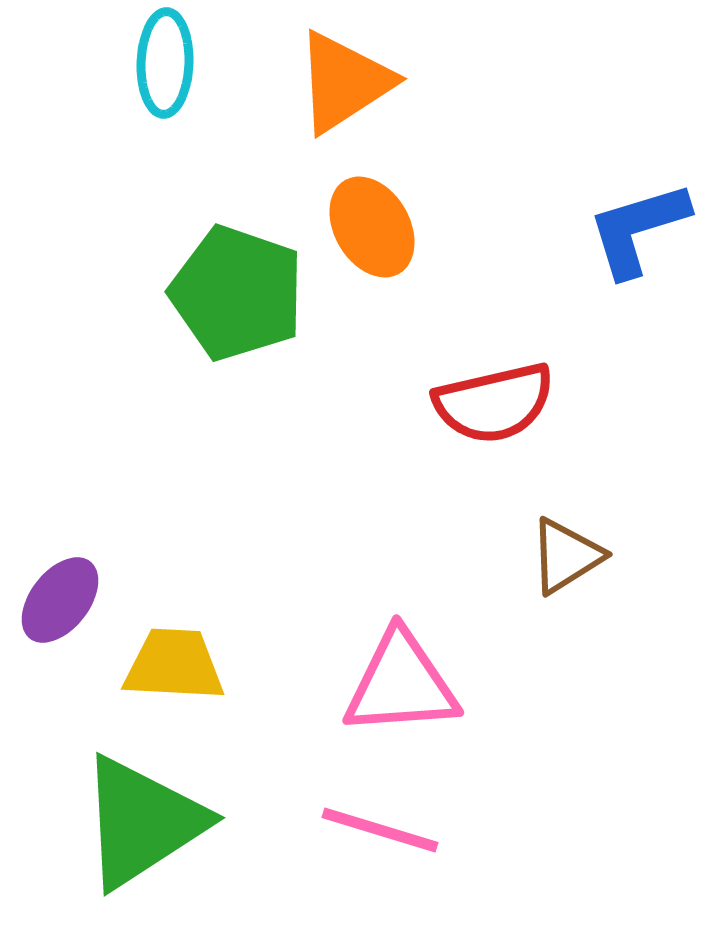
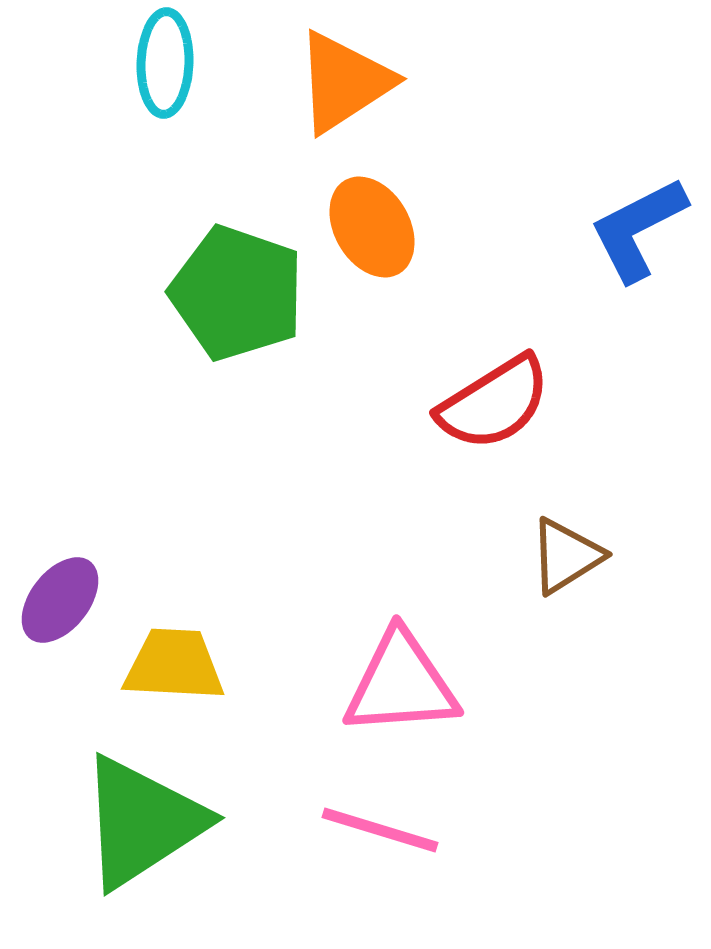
blue L-shape: rotated 10 degrees counterclockwise
red semicircle: rotated 19 degrees counterclockwise
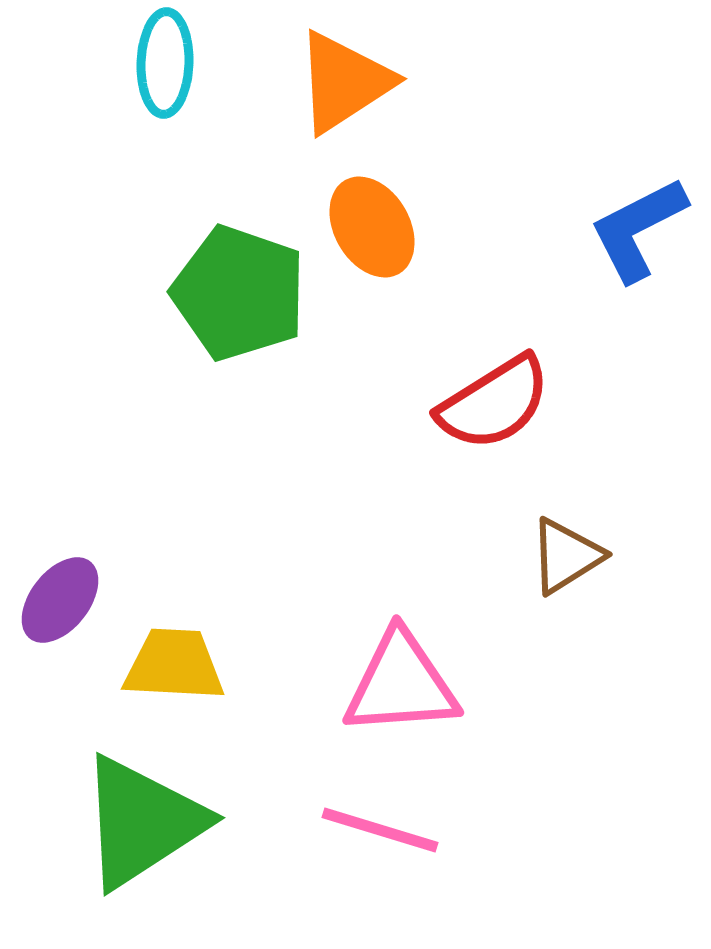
green pentagon: moved 2 px right
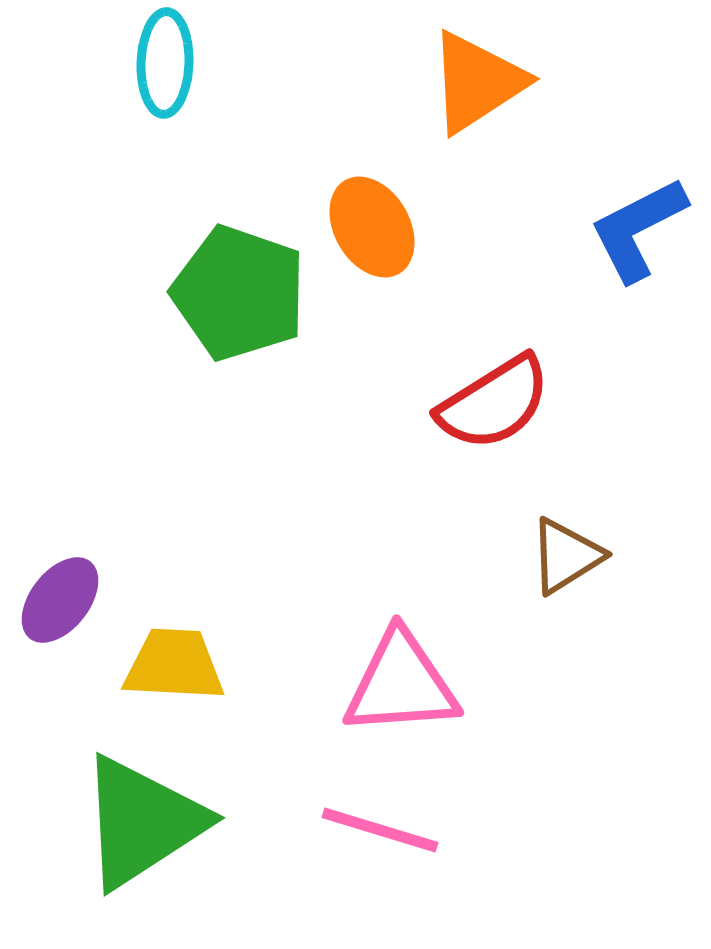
orange triangle: moved 133 px right
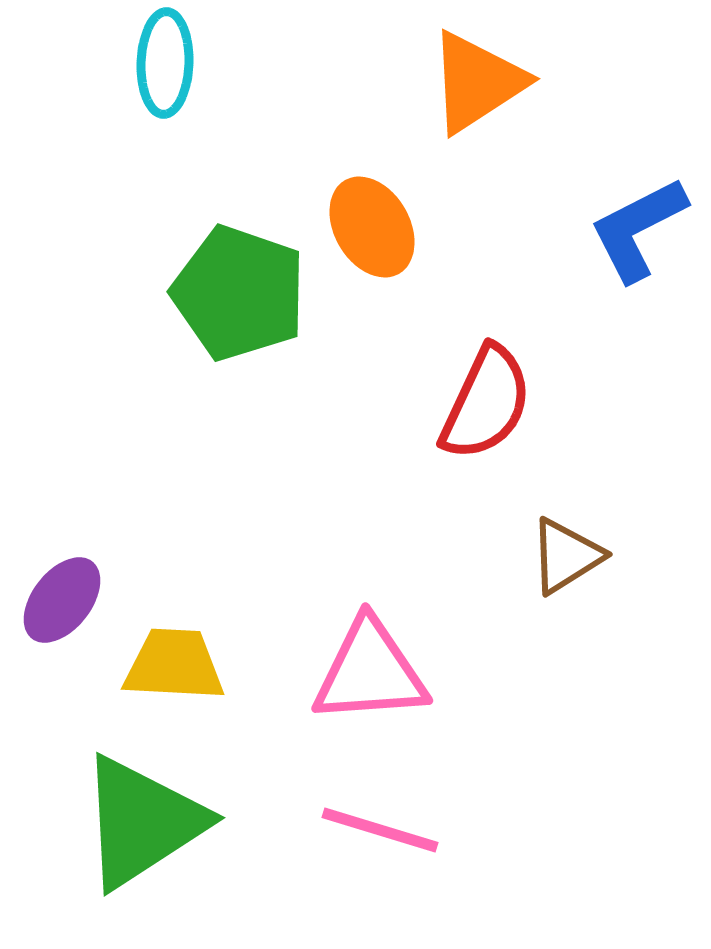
red semicircle: moved 8 px left; rotated 33 degrees counterclockwise
purple ellipse: moved 2 px right
pink triangle: moved 31 px left, 12 px up
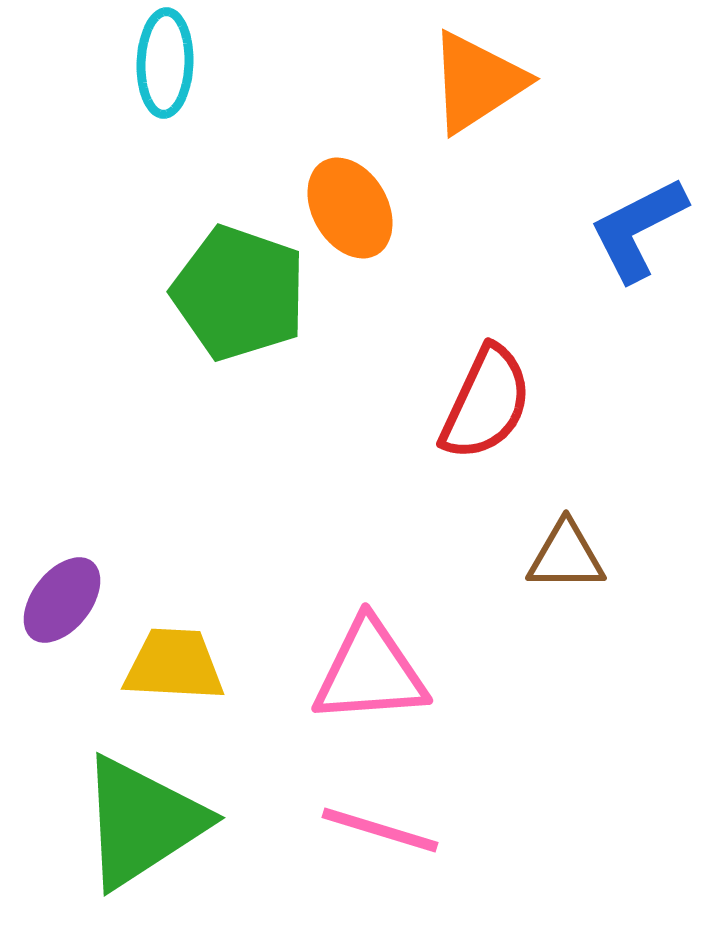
orange ellipse: moved 22 px left, 19 px up
brown triangle: rotated 32 degrees clockwise
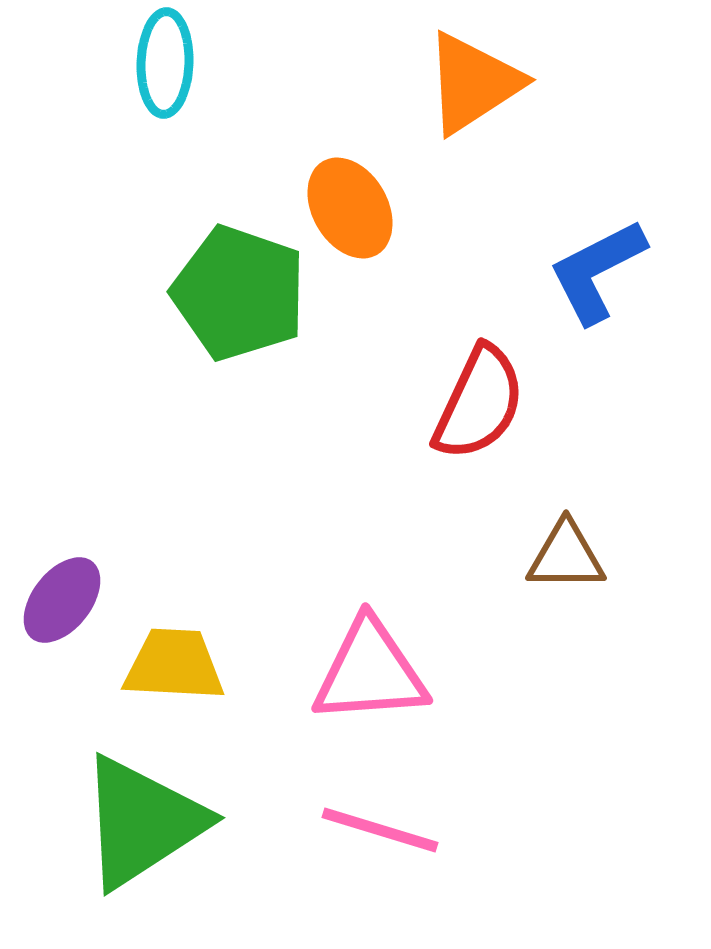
orange triangle: moved 4 px left, 1 px down
blue L-shape: moved 41 px left, 42 px down
red semicircle: moved 7 px left
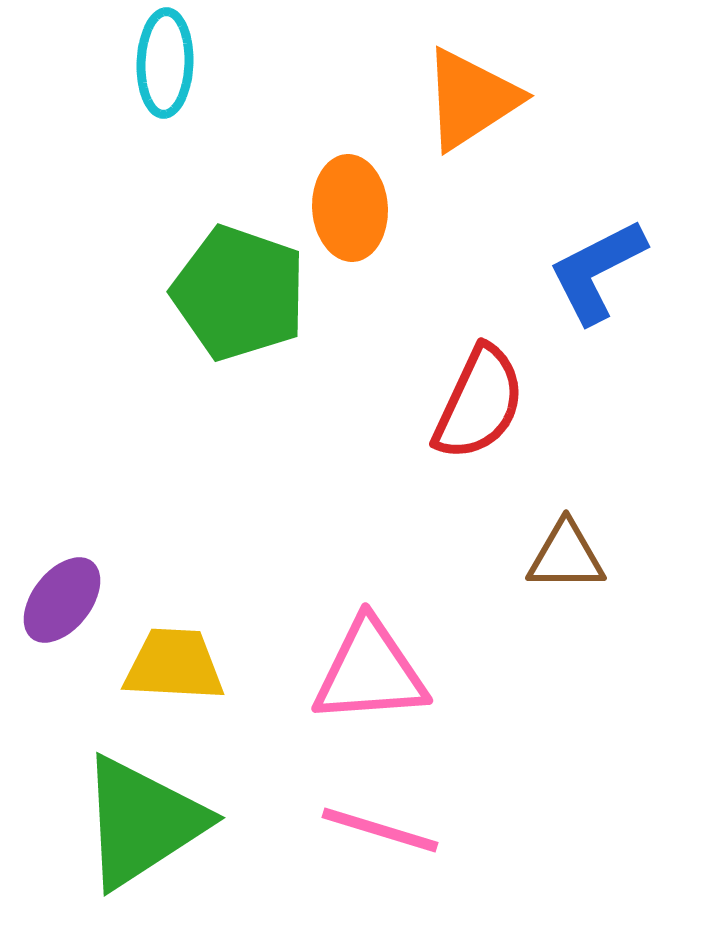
orange triangle: moved 2 px left, 16 px down
orange ellipse: rotated 26 degrees clockwise
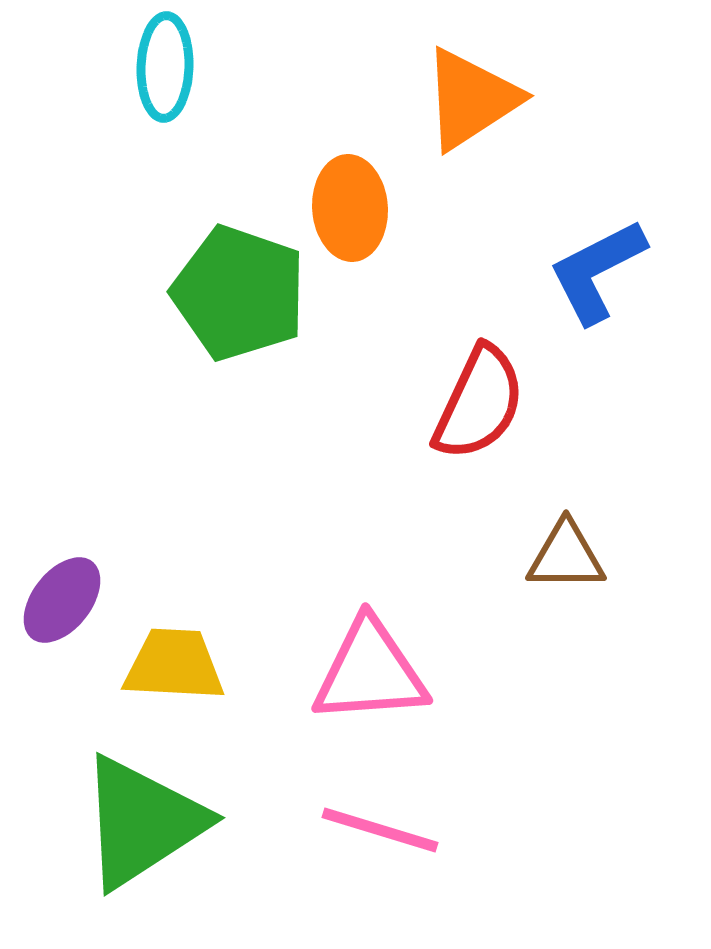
cyan ellipse: moved 4 px down
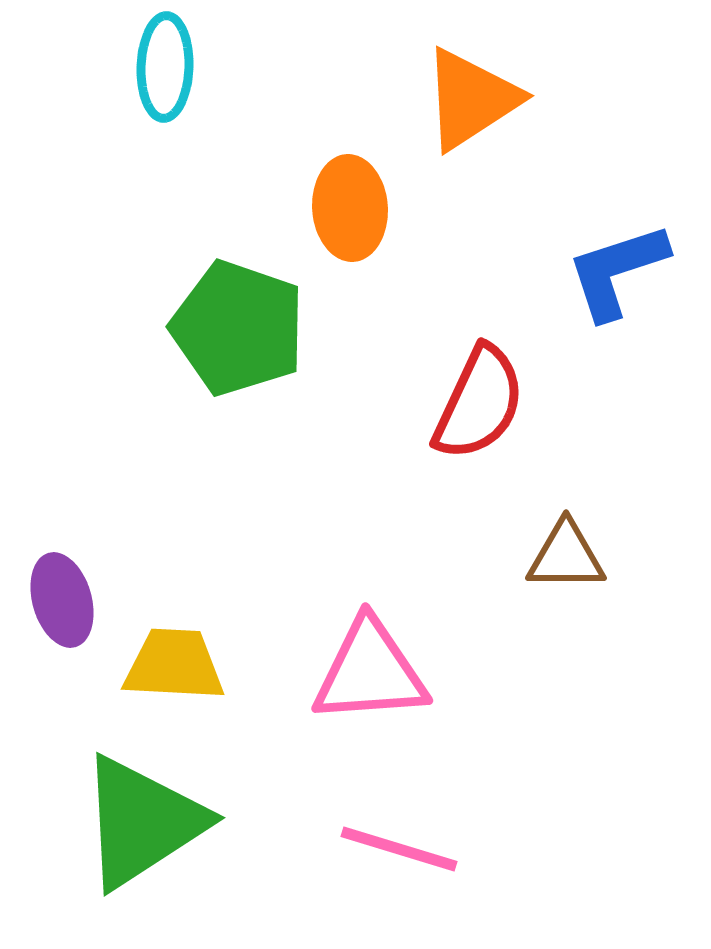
blue L-shape: moved 20 px right; rotated 9 degrees clockwise
green pentagon: moved 1 px left, 35 px down
purple ellipse: rotated 54 degrees counterclockwise
pink line: moved 19 px right, 19 px down
